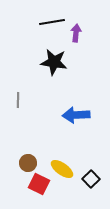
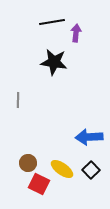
blue arrow: moved 13 px right, 22 px down
black square: moved 9 px up
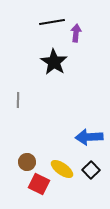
black star: rotated 24 degrees clockwise
brown circle: moved 1 px left, 1 px up
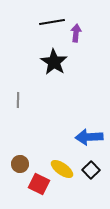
brown circle: moved 7 px left, 2 px down
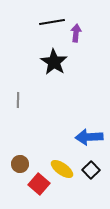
red square: rotated 15 degrees clockwise
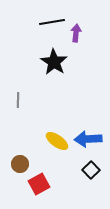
blue arrow: moved 1 px left, 2 px down
yellow ellipse: moved 5 px left, 28 px up
red square: rotated 20 degrees clockwise
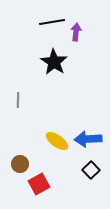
purple arrow: moved 1 px up
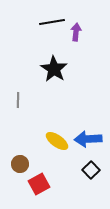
black star: moved 7 px down
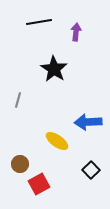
black line: moved 13 px left
gray line: rotated 14 degrees clockwise
blue arrow: moved 17 px up
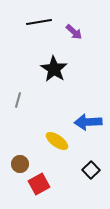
purple arrow: moved 2 px left; rotated 126 degrees clockwise
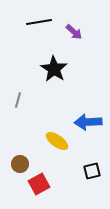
black square: moved 1 px right, 1 px down; rotated 30 degrees clockwise
